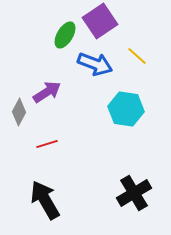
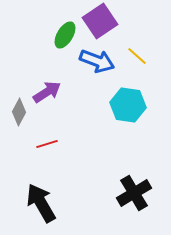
blue arrow: moved 2 px right, 3 px up
cyan hexagon: moved 2 px right, 4 px up
black arrow: moved 4 px left, 3 px down
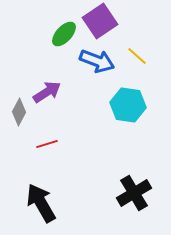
green ellipse: moved 1 px left, 1 px up; rotated 12 degrees clockwise
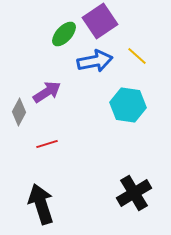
blue arrow: moved 2 px left; rotated 32 degrees counterclockwise
black arrow: moved 1 px down; rotated 12 degrees clockwise
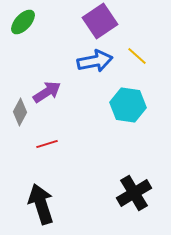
green ellipse: moved 41 px left, 12 px up
gray diamond: moved 1 px right
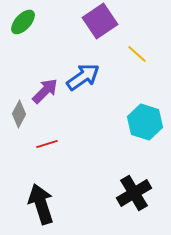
yellow line: moved 2 px up
blue arrow: moved 12 px left, 16 px down; rotated 24 degrees counterclockwise
purple arrow: moved 2 px left, 1 px up; rotated 12 degrees counterclockwise
cyan hexagon: moved 17 px right, 17 px down; rotated 8 degrees clockwise
gray diamond: moved 1 px left, 2 px down
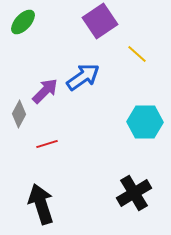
cyan hexagon: rotated 16 degrees counterclockwise
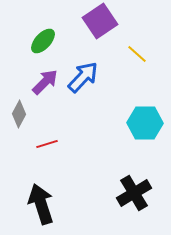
green ellipse: moved 20 px right, 19 px down
blue arrow: rotated 12 degrees counterclockwise
purple arrow: moved 9 px up
cyan hexagon: moved 1 px down
